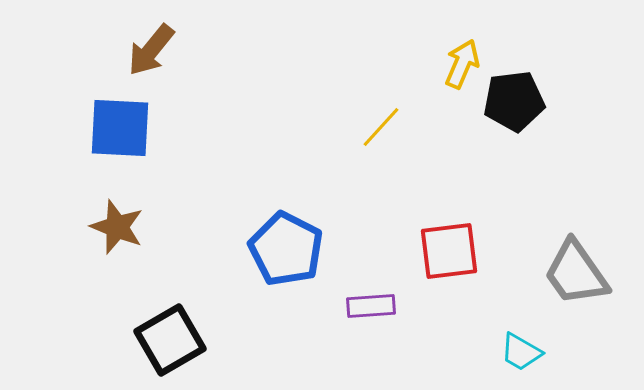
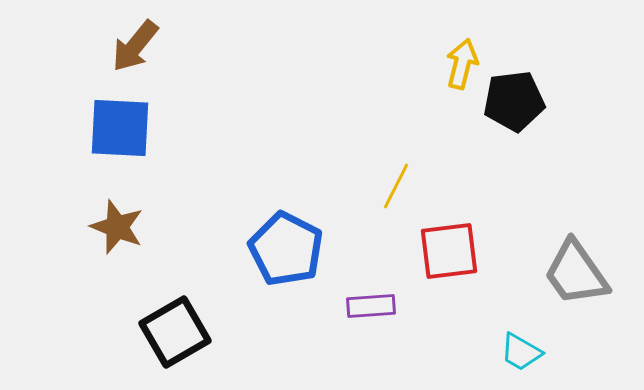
brown arrow: moved 16 px left, 4 px up
yellow arrow: rotated 9 degrees counterclockwise
yellow line: moved 15 px right, 59 px down; rotated 15 degrees counterclockwise
black square: moved 5 px right, 8 px up
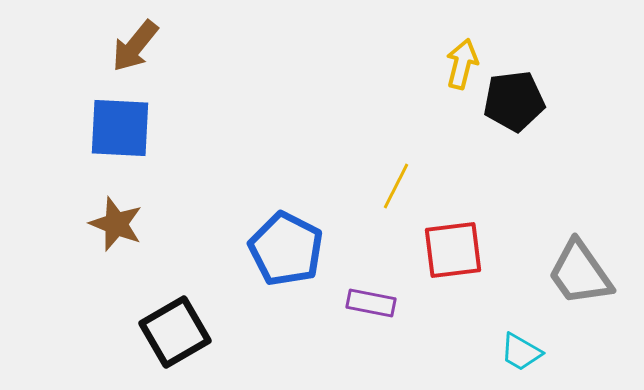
brown star: moved 1 px left, 3 px up
red square: moved 4 px right, 1 px up
gray trapezoid: moved 4 px right
purple rectangle: moved 3 px up; rotated 15 degrees clockwise
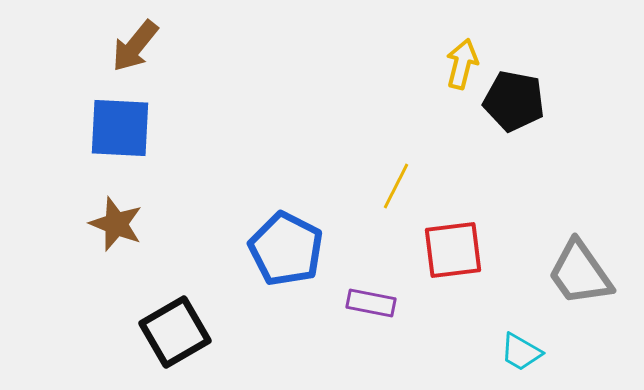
black pentagon: rotated 18 degrees clockwise
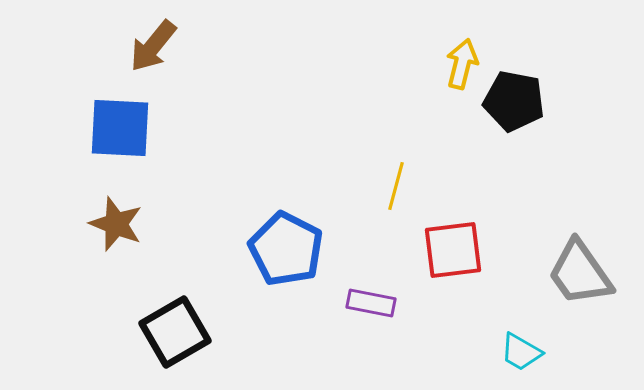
brown arrow: moved 18 px right
yellow line: rotated 12 degrees counterclockwise
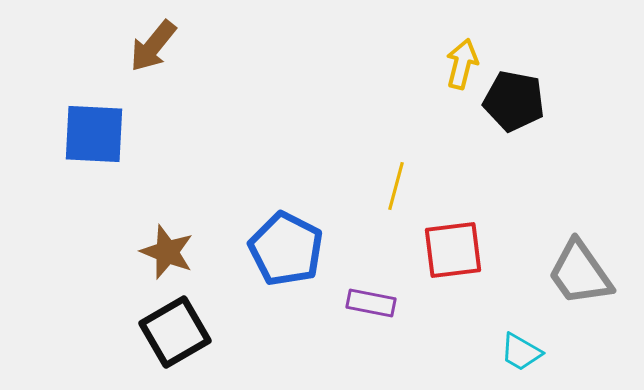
blue square: moved 26 px left, 6 px down
brown star: moved 51 px right, 28 px down
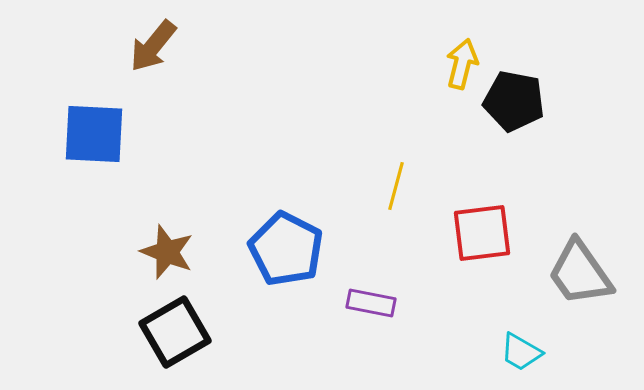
red square: moved 29 px right, 17 px up
